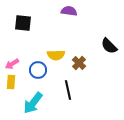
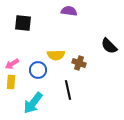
brown cross: rotated 24 degrees counterclockwise
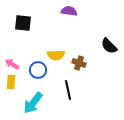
pink arrow: rotated 64 degrees clockwise
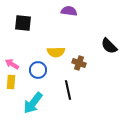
yellow semicircle: moved 3 px up
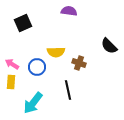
black square: rotated 30 degrees counterclockwise
blue circle: moved 1 px left, 3 px up
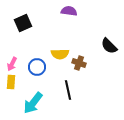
yellow semicircle: moved 4 px right, 2 px down
pink arrow: rotated 96 degrees counterclockwise
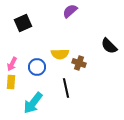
purple semicircle: moved 1 px right; rotated 49 degrees counterclockwise
black line: moved 2 px left, 2 px up
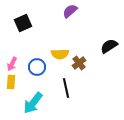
black semicircle: rotated 102 degrees clockwise
brown cross: rotated 32 degrees clockwise
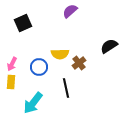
blue circle: moved 2 px right
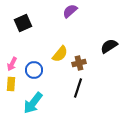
yellow semicircle: rotated 48 degrees counterclockwise
brown cross: rotated 24 degrees clockwise
blue circle: moved 5 px left, 3 px down
yellow rectangle: moved 2 px down
black line: moved 12 px right; rotated 30 degrees clockwise
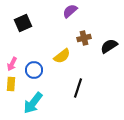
yellow semicircle: moved 2 px right, 2 px down; rotated 12 degrees clockwise
brown cross: moved 5 px right, 25 px up
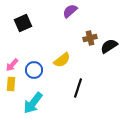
brown cross: moved 6 px right
yellow semicircle: moved 4 px down
pink arrow: moved 1 px down; rotated 16 degrees clockwise
